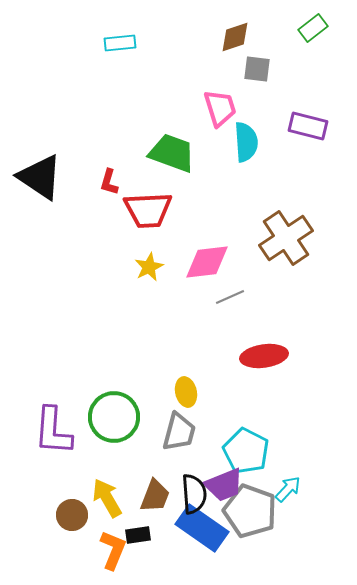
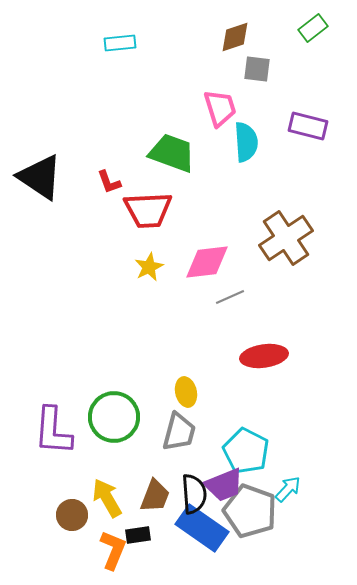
red L-shape: rotated 36 degrees counterclockwise
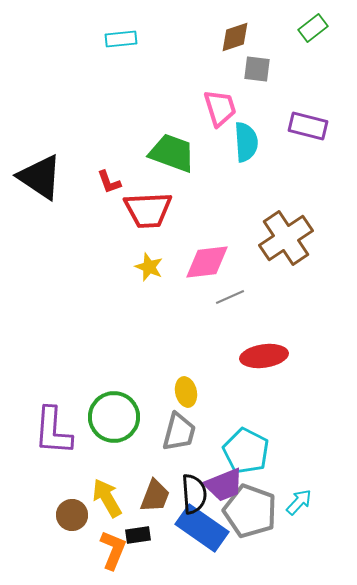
cyan rectangle: moved 1 px right, 4 px up
yellow star: rotated 24 degrees counterclockwise
cyan arrow: moved 11 px right, 13 px down
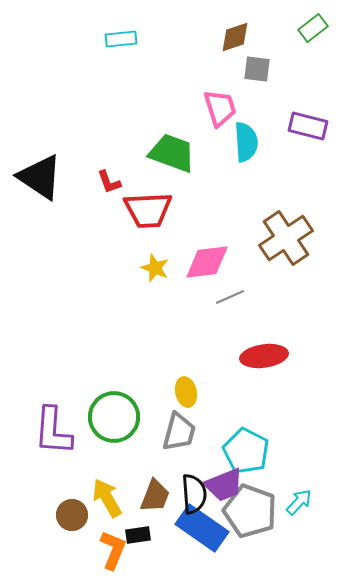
yellow star: moved 6 px right, 1 px down
